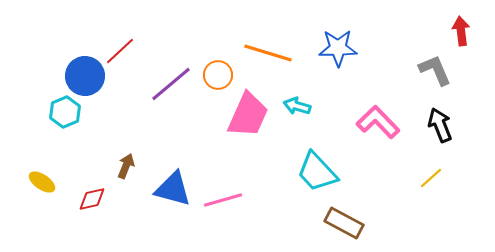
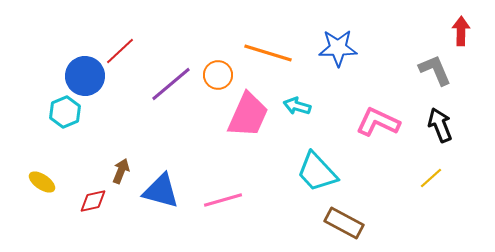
red arrow: rotated 8 degrees clockwise
pink L-shape: rotated 21 degrees counterclockwise
brown arrow: moved 5 px left, 5 px down
blue triangle: moved 12 px left, 2 px down
red diamond: moved 1 px right, 2 px down
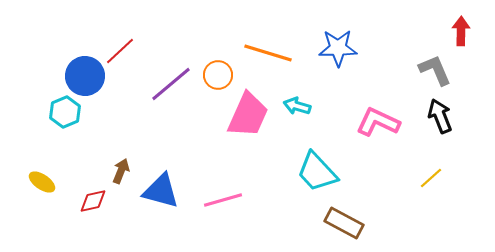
black arrow: moved 9 px up
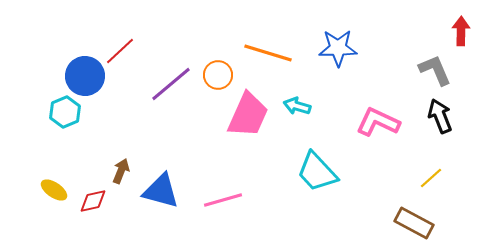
yellow ellipse: moved 12 px right, 8 px down
brown rectangle: moved 70 px right
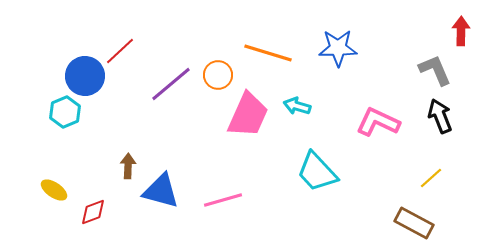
brown arrow: moved 7 px right, 5 px up; rotated 20 degrees counterclockwise
red diamond: moved 11 px down; rotated 8 degrees counterclockwise
